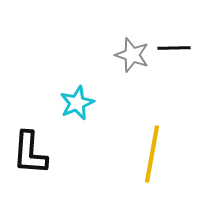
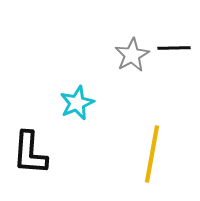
gray star: rotated 24 degrees clockwise
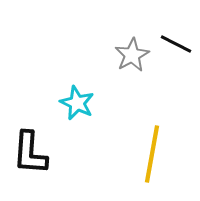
black line: moved 2 px right, 4 px up; rotated 28 degrees clockwise
cyan star: rotated 24 degrees counterclockwise
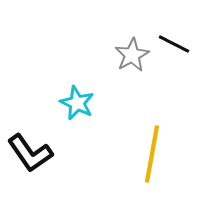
black line: moved 2 px left
black L-shape: rotated 39 degrees counterclockwise
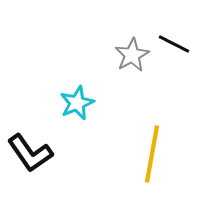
cyan star: rotated 24 degrees clockwise
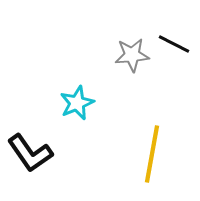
gray star: rotated 24 degrees clockwise
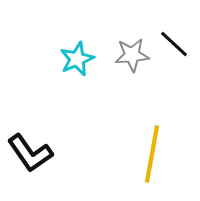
black line: rotated 16 degrees clockwise
cyan star: moved 44 px up
